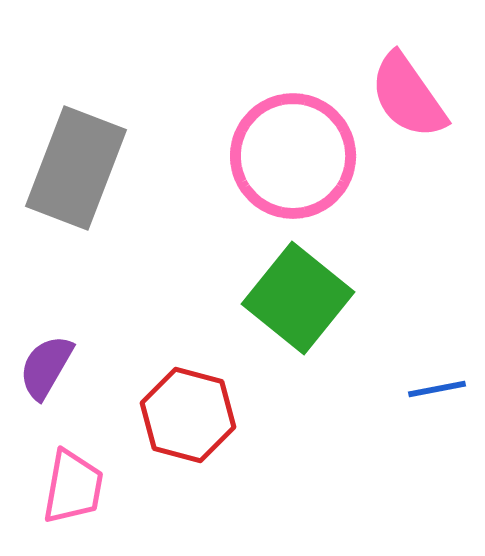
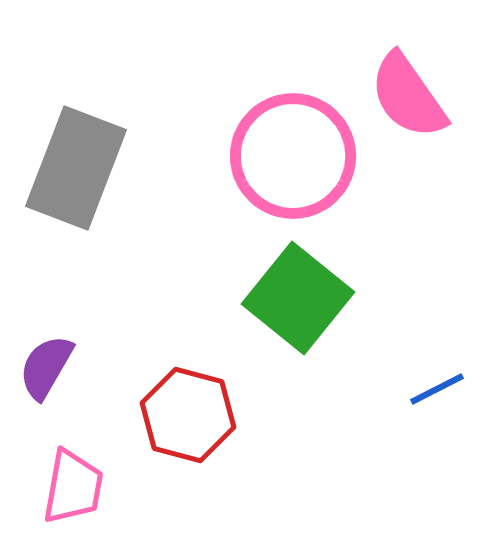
blue line: rotated 16 degrees counterclockwise
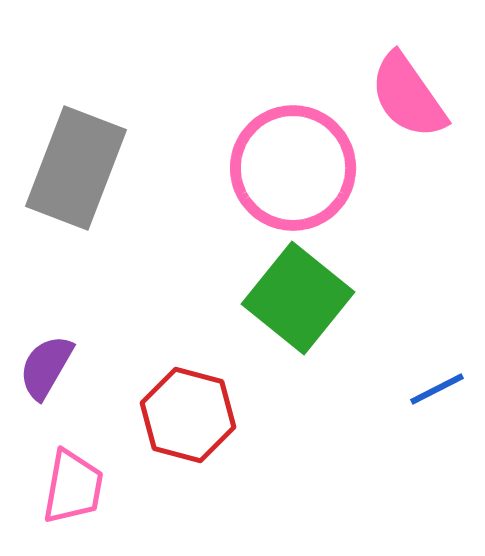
pink circle: moved 12 px down
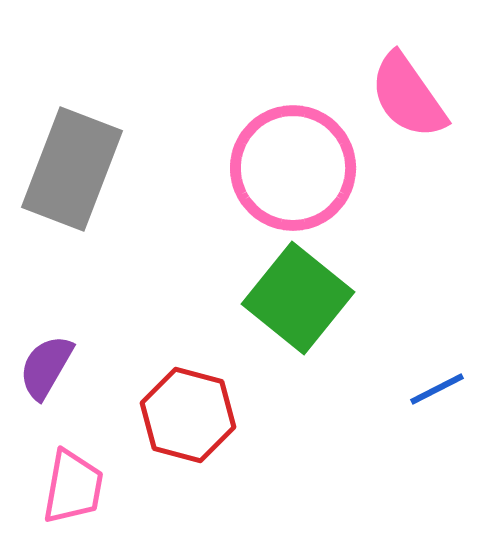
gray rectangle: moved 4 px left, 1 px down
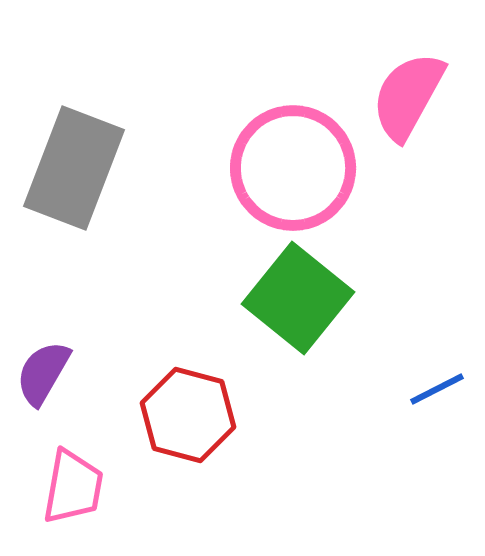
pink semicircle: rotated 64 degrees clockwise
gray rectangle: moved 2 px right, 1 px up
purple semicircle: moved 3 px left, 6 px down
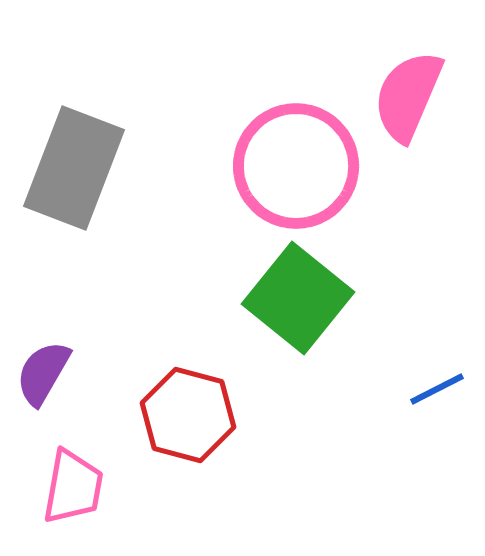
pink semicircle: rotated 6 degrees counterclockwise
pink circle: moved 3 px right, 2 px up
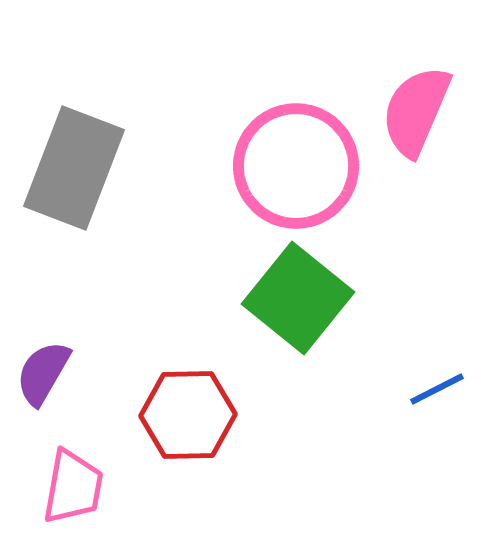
pink semicircle: moved 8 px right, 15 px down
red hexagon: rotated 16 degrees counterclockwise
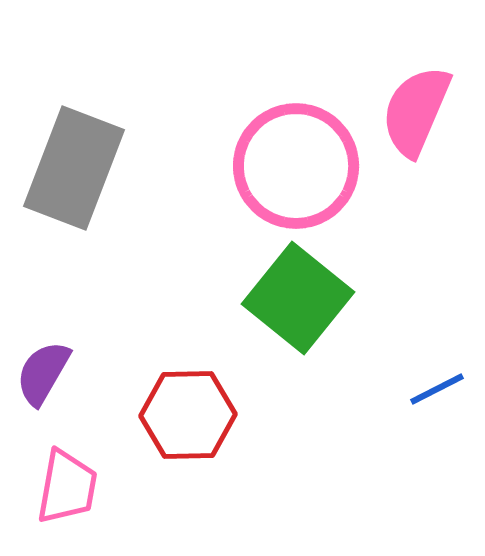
pink trapezoid: moved 6 px left
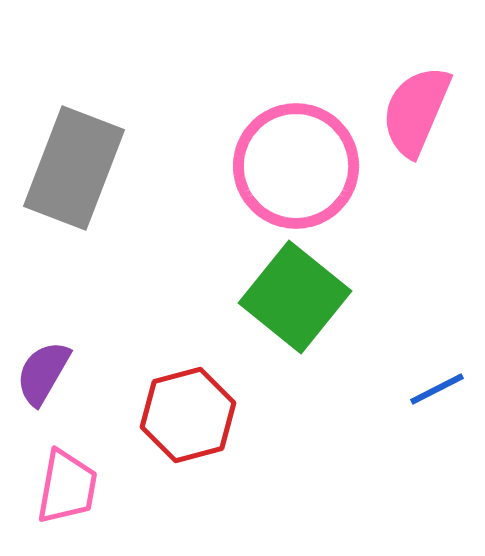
green square: moved 3 px left, 1 px up
red hexagon: rotated 14 degrees counterclockwise
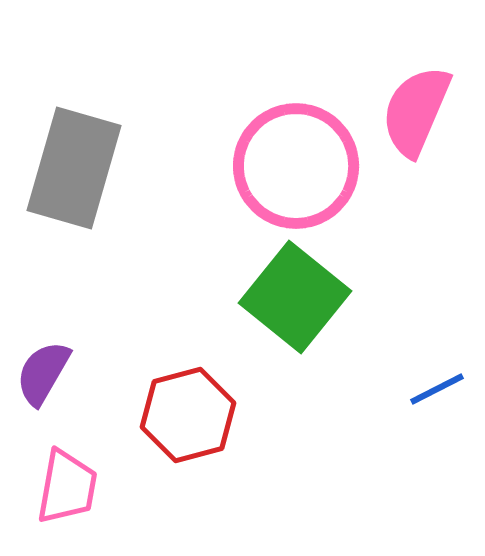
gray rectangle: rotated 5 degrees counterclockwise
